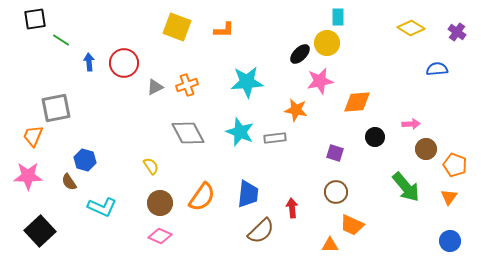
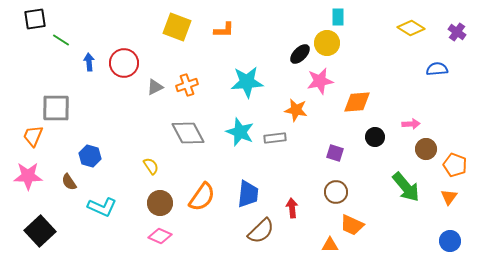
gray square at (56, 108): rotated 12 degrees clockwise
blue hexagon at (85, 160): moved 5 px right, 4 px up
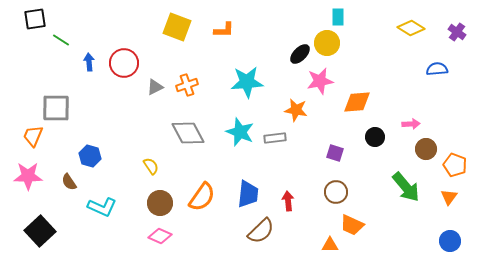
red arrow at (292, 208): moved 4 px left, 7 px up
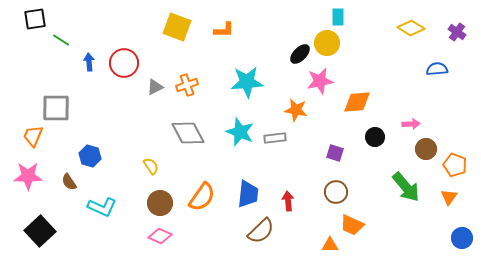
blue circle at (450, 241): moved 12 px right, 3 px up
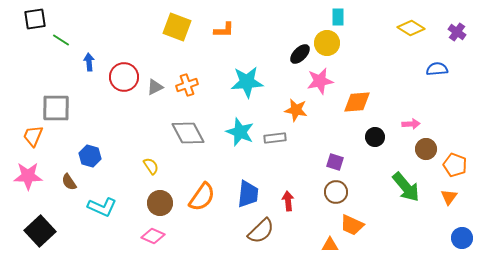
red circle at (124, 63): moved 14 px down
purple square at (335, 153): moved 9 px down
pink diamond at (160, 236): moved 7 px left
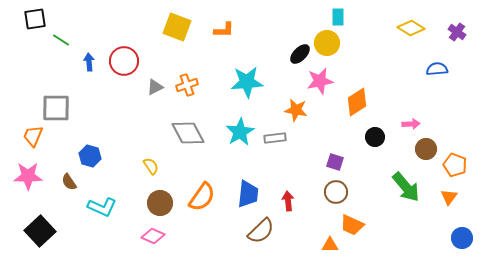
red circle at (124, 77): moved 16 px up
orange diamond at (357, 102): rotated 28 degrees counterclockwise
cyan star at (240, 132): rotated 20 degrees clockwise
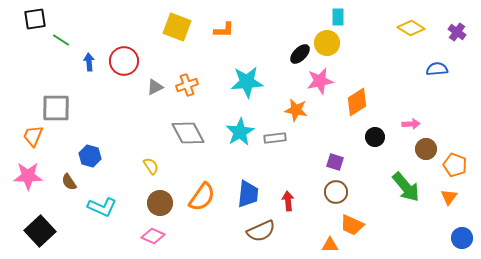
brown semicircle at (261, 231): rotated 20 degrees clockwise
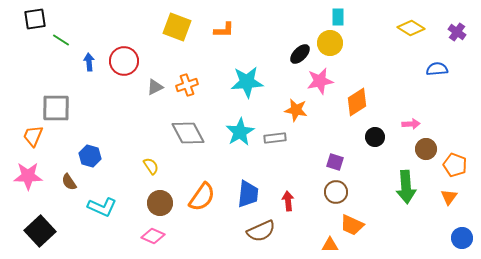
yellow circle at (327, 43): moved 3 px right
green arrow at (406, 187): rotated 36 degrees clockwise
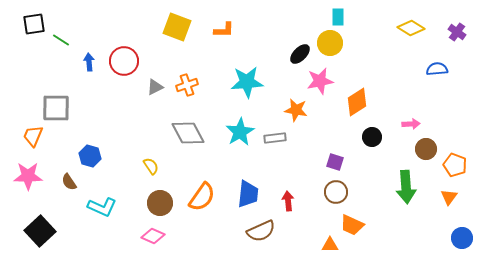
black square at (35, 19): moved 1 px left, 5 px down
black circle at (375, 137): moved 3 px left
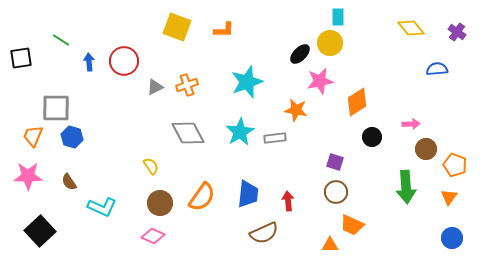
black square at (34, 24): moved 13 px left, 34 px down
yellow diamond at (411, 28): rotated 20 degrees clockwise
cyan star at (247, 82): rotated 16 degrees counterclockwise
blue hexagon at (90, 156): moved 18 px left, 19 px up
brown semicircle at (261, 231): moved 3 px right, 2 px down
blue circle at (462, 238): moved 10 px left
